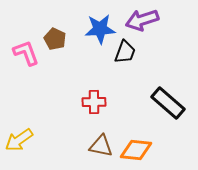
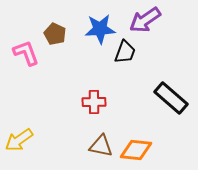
purple arrow: moved 3 px right; rotated 16 degrees counterclockwise
brown pentagon: moved 5 px up
black rectangle: moved 3 px right, 5 px up
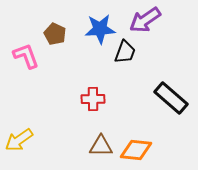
pink L-shape: moved 3 px down
red cross: moved 1 px left, 3 px up
brown triangle: rotated 10 degrees counterclockwise
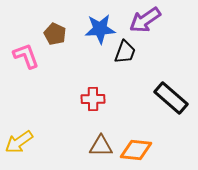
yellow arrow: moved 2 px down
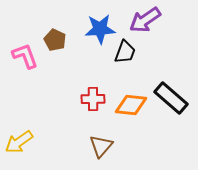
brown pentagon: moved 6 px down
pink L-shape: moved 1 px left
brown triangle: rotated 50 degrees counterclockwise
orange diamond: moved 5 px left, 45 px up
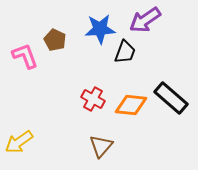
red cross: rotated 30 degrees clockwise
